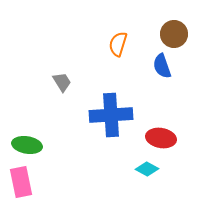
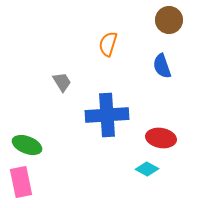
brown circle: moved 5 px left, 14 px up
orange semicircle: moved 10 px left
blue cross: moved 4 px left
green ellipse: rotated 12 degrees clockwise
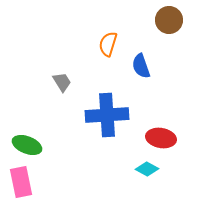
blue semicircle: moved 21 px left
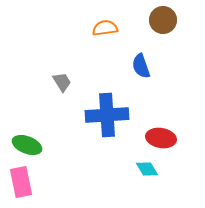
brown circle: moved 6 px left
orange semicircle: moved 3 px left, 16 px up; rotated 65 degrees clockwise
cyan diamond: rotated 30 degrees clockwise
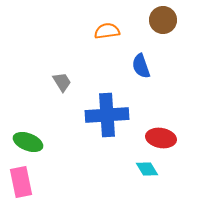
orange semicircle: moved 2 px right, 3 px down
green ellipse: moved 1 px right, 3 px up
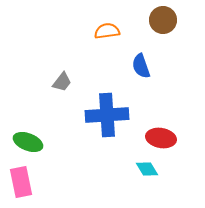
gray trapezoid: rotated 70 degrees clockwise
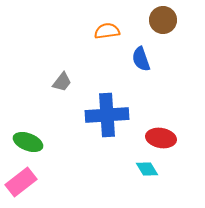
blue semicircle: moved 7 px up
pink rectangle: rotated 64 degrees clockwise
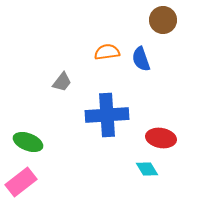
orange semicircle: moved 21 px down
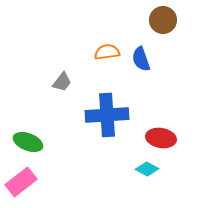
cyan diamond: rotated 30 degrees counterclockwise
